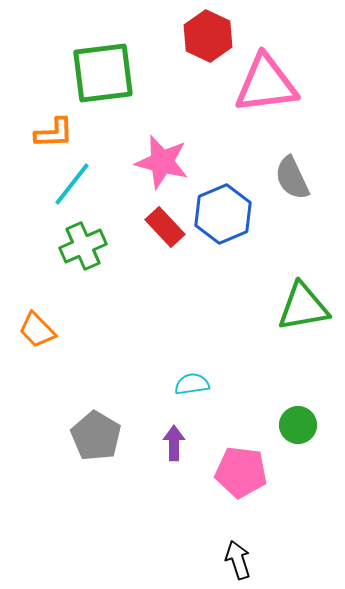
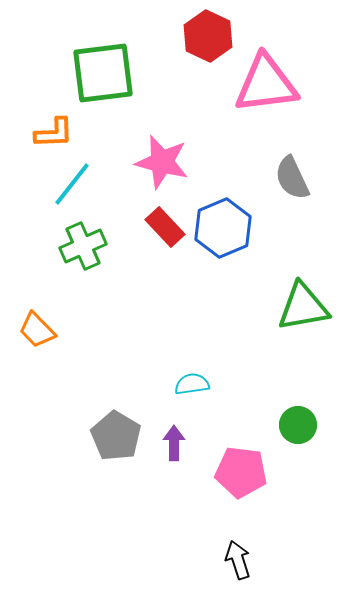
blue hexagon: moved 14 px down
gray pentagon: moved 20 px right
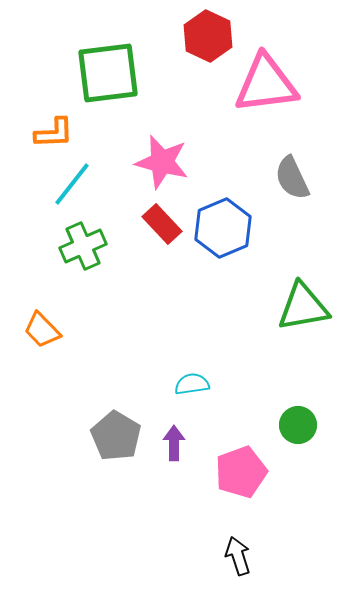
green square: moved 5 px right
red rectangle: moved 3 px left, 3 px up
orange trapezoid: moved 5 px right
pink pentagon: rotated 27 degrees counterclockwise
black arrow: moved 4 px up
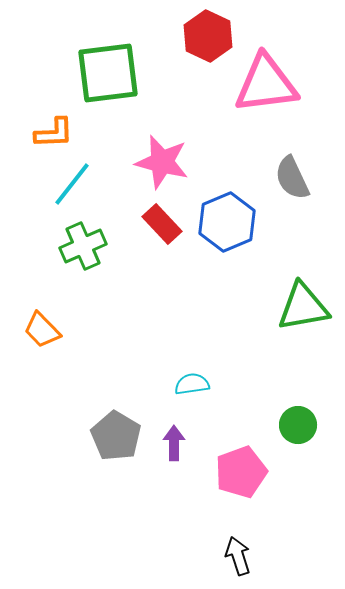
blue hexagon: moved 4 px right, 6 px up
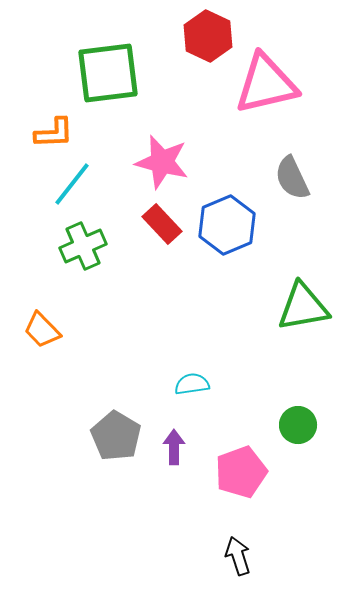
pink triangle: rotated 6 degrees counterclockwise
blue hexagon: moved 3 px down
purple arrow: moved 4 px down
